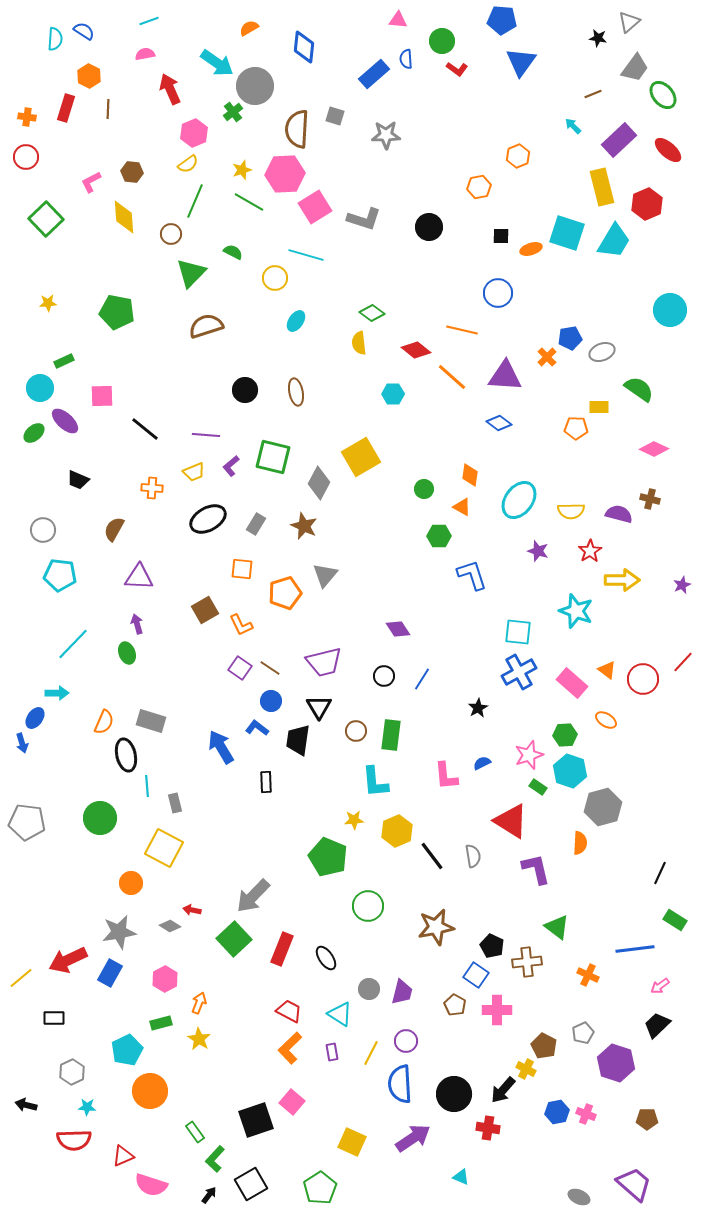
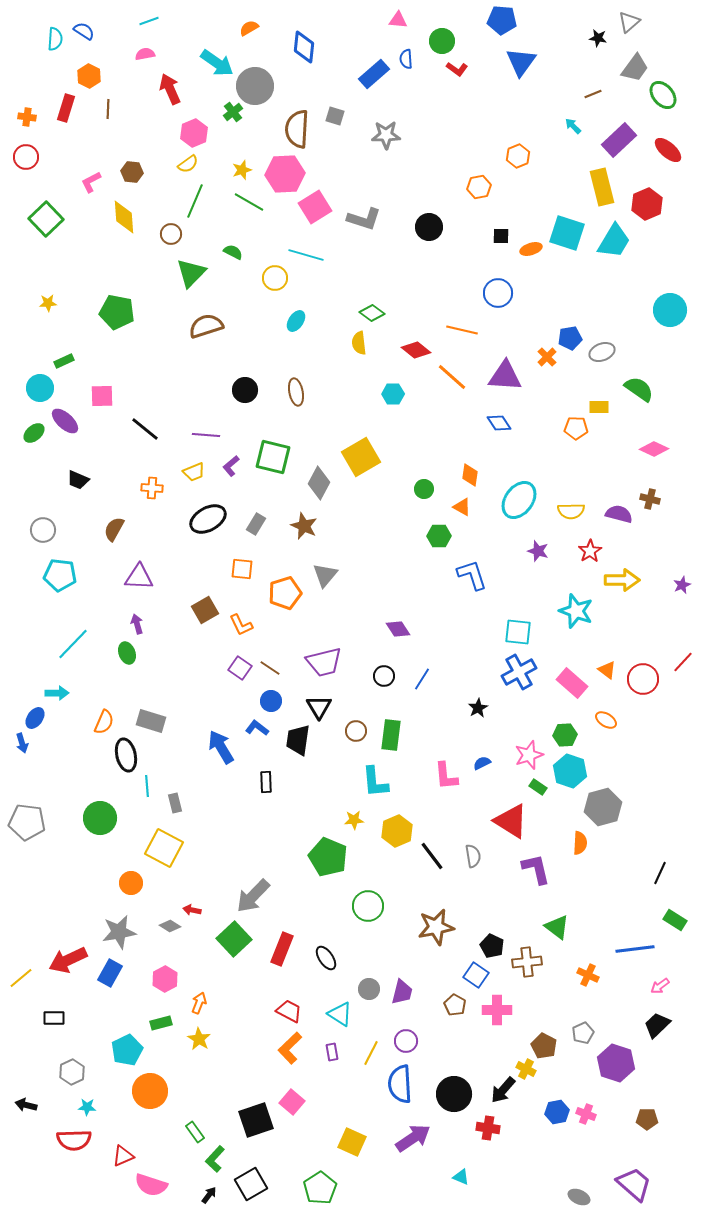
blue diamond at (499, 423): rotated 20 degrees clockwise
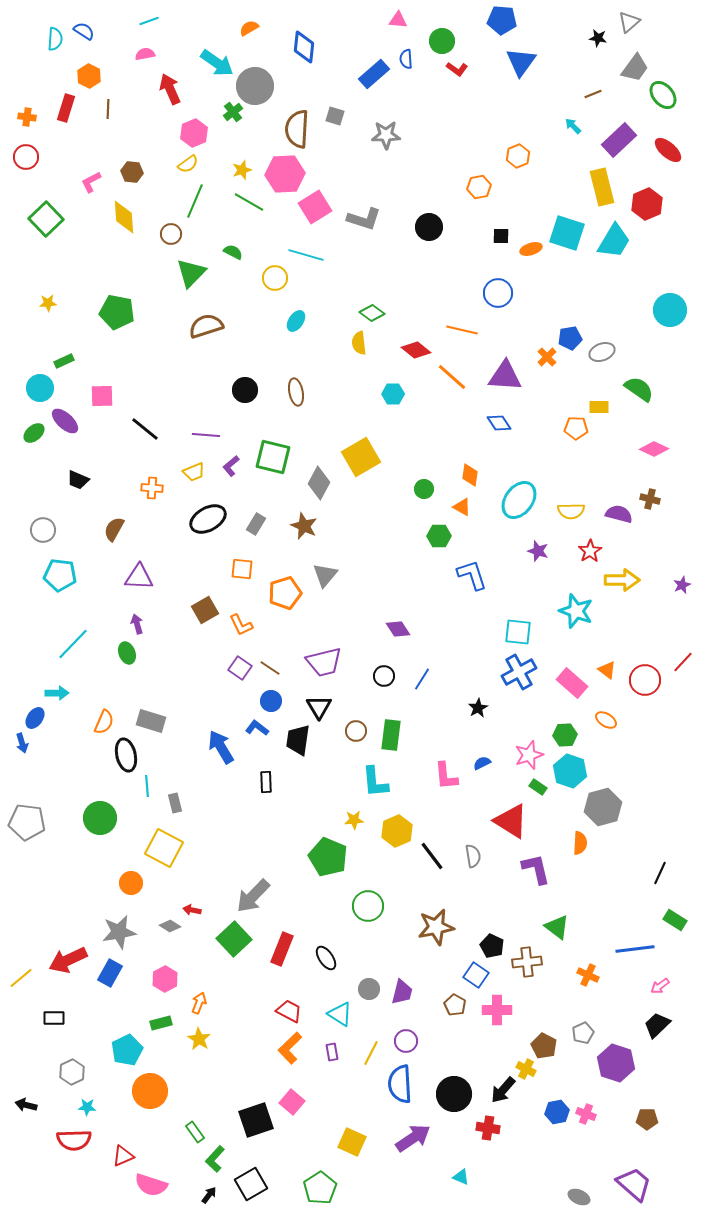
red circle at (643, 679): moved 2 px right, 1 px down
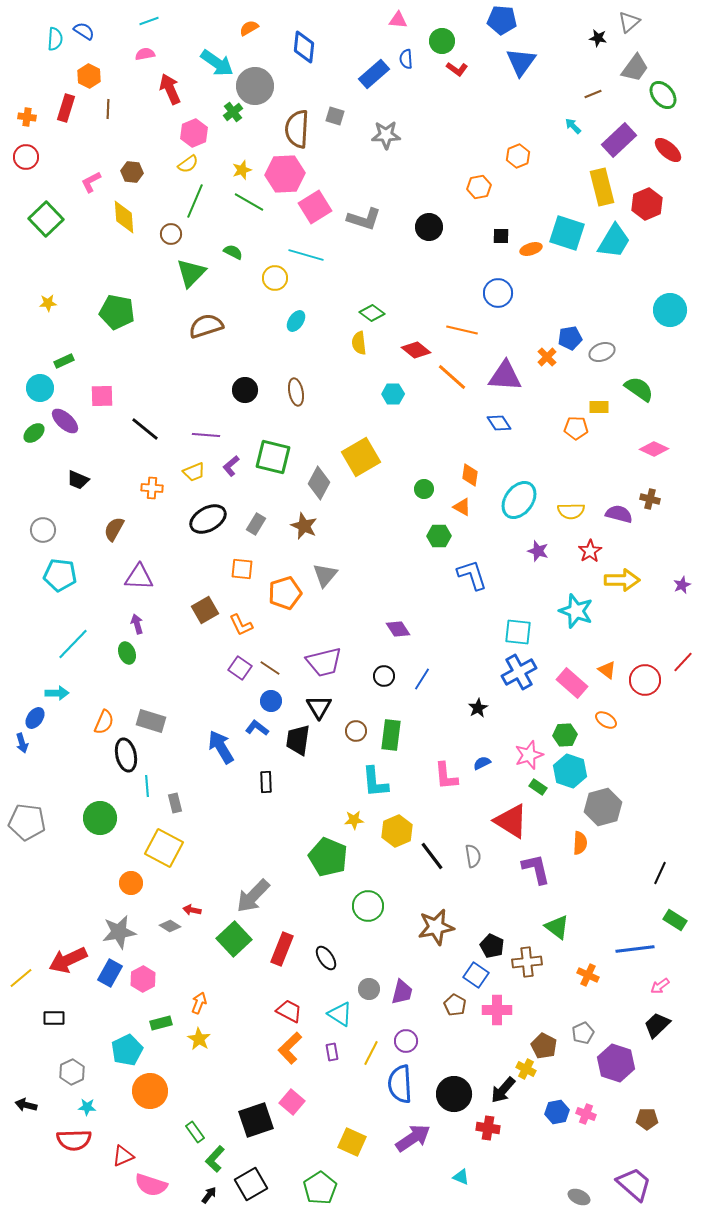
pink hexagon at (165, 979): moved 22 px left
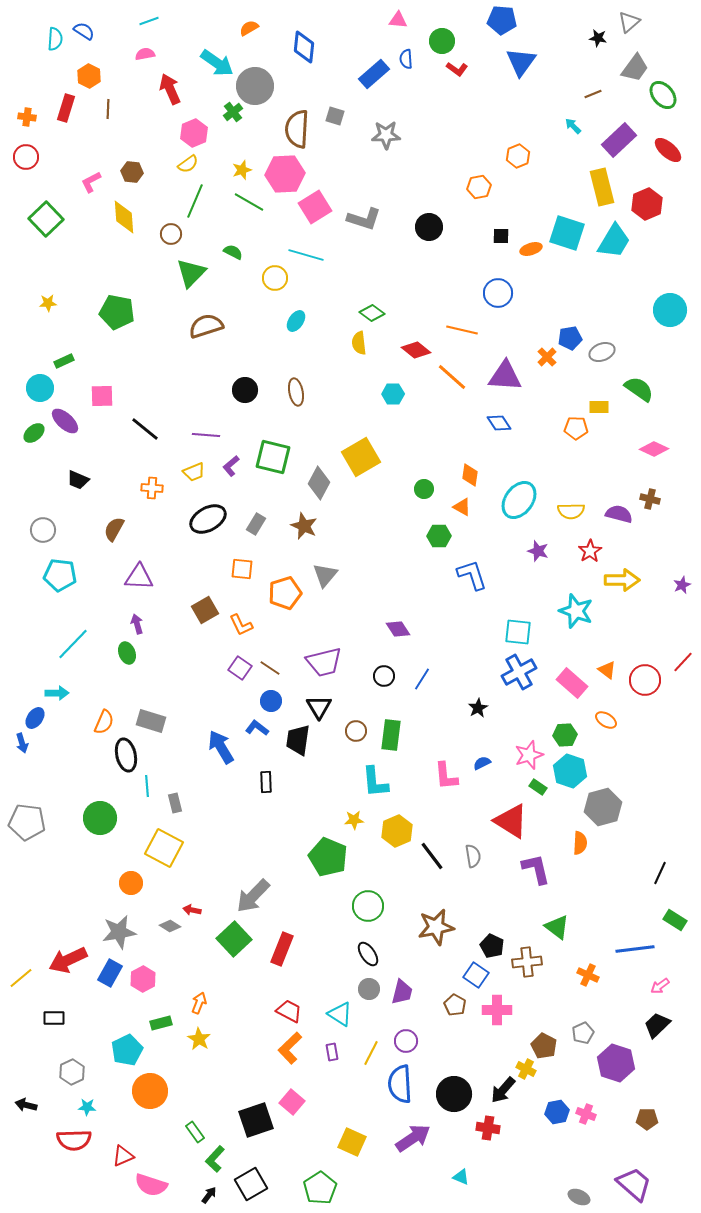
black ellipse at (326, 958): moved 42 px right, 4 px up
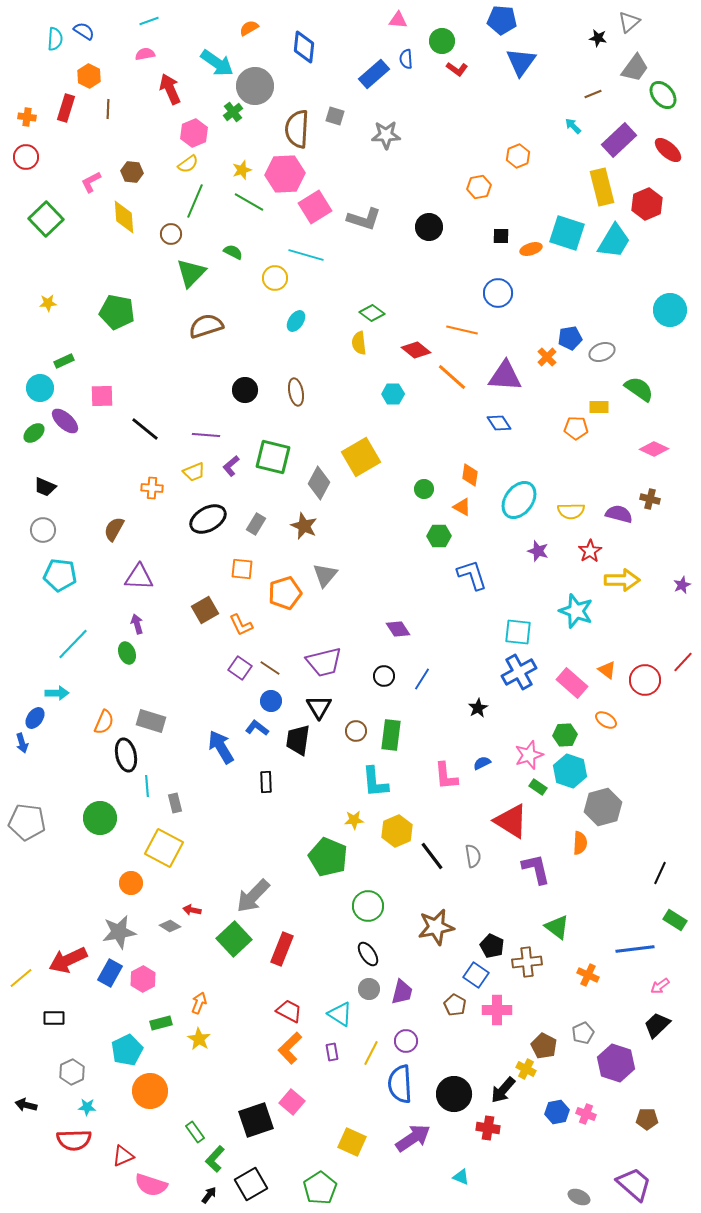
black trapezoid at (78, 480): moved 33 px left, 7 px down
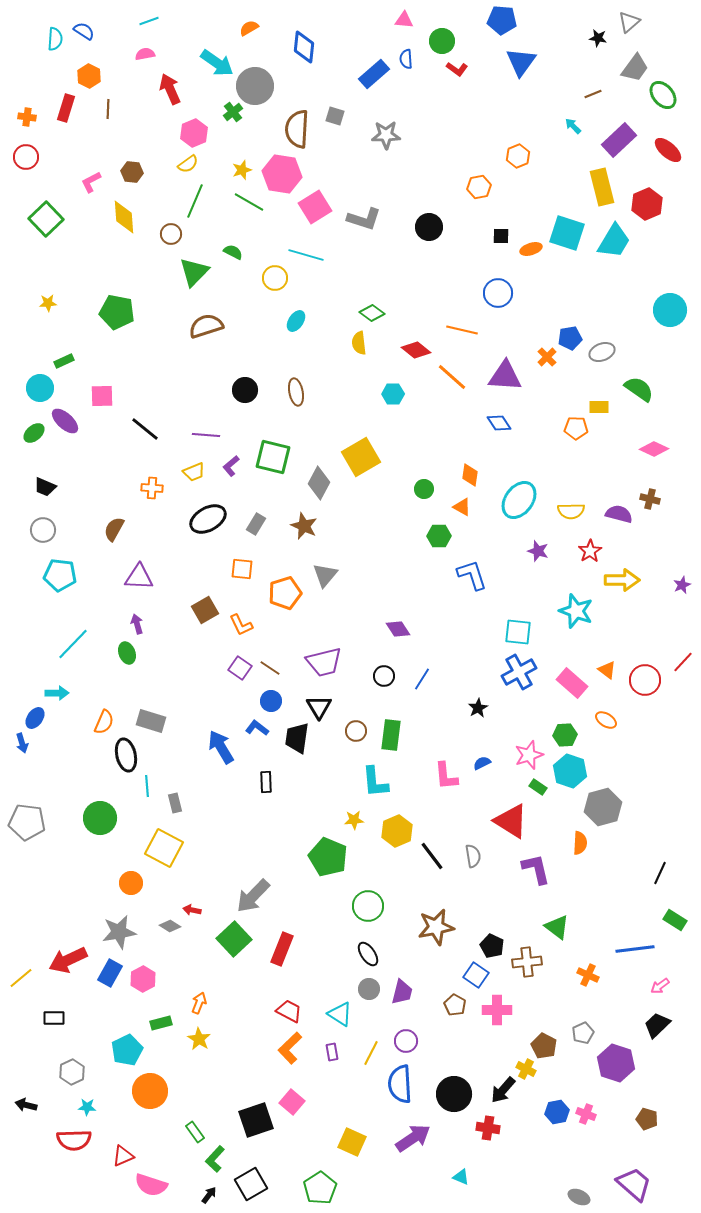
pink triangle at (398, 20): moved 6 px right
pink hexagon at (285, 174): moved 3 px left; rotated 12 degrees clockwise
green triangle at (191, 273): moved 3 px right, 1 px up
black trapezoid at (298, 740): moved 1 px left, 2 px up
brown pentagon at (647, 1119): rotated 15 degrees clockwise
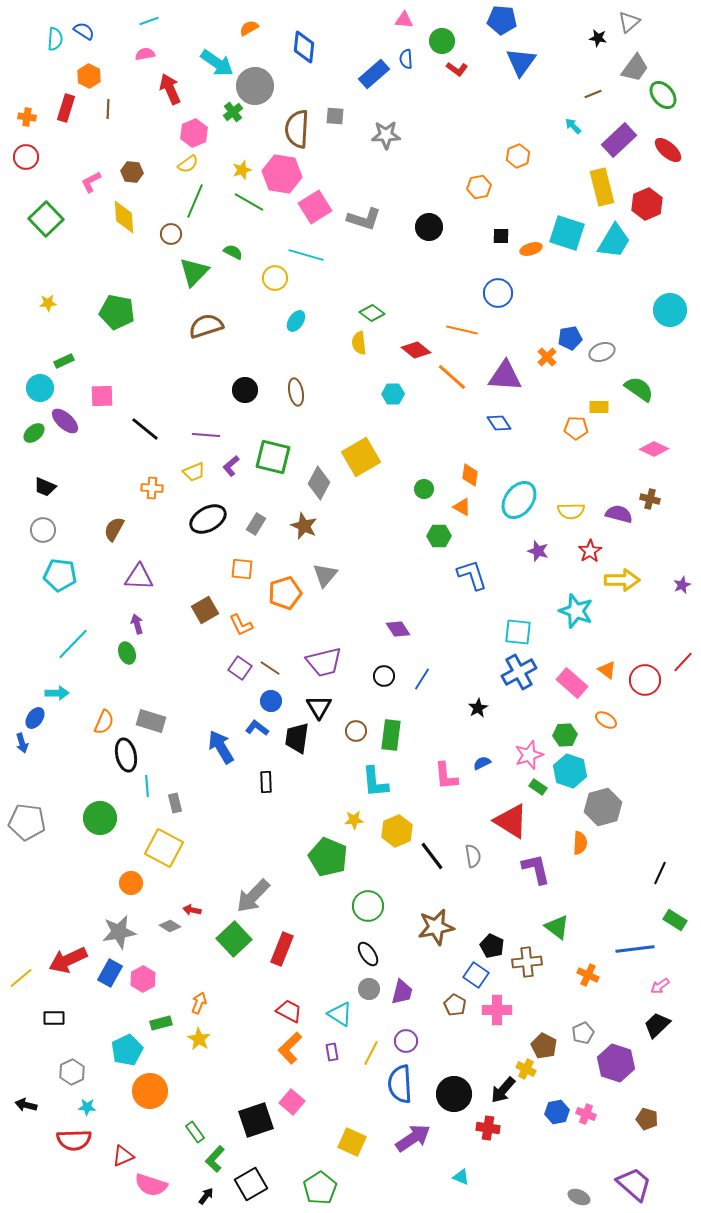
gray square at (335, 116): rotated 12 degrees counterclockwise
black arrow at (209, 1195): moved 3 px left, 1 px down
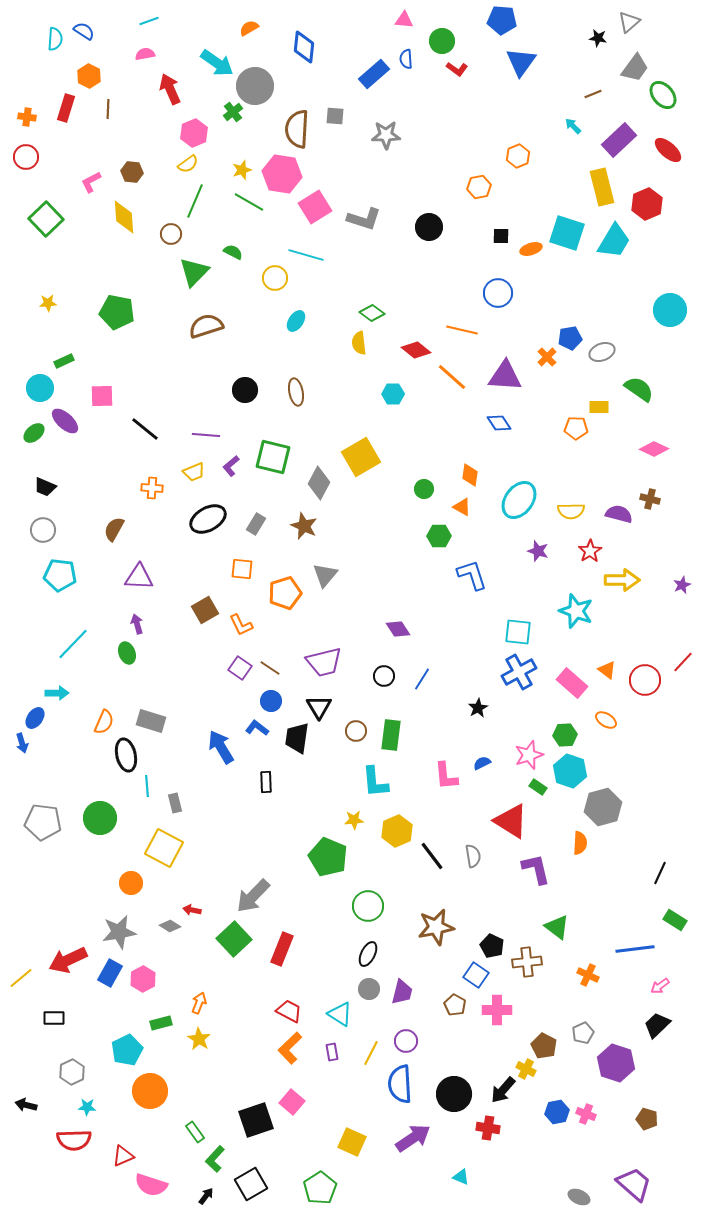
gray pentagon at (27, 822): moved 16 px right
black ellipse at (368, 954): rotated 60 degrees clockwise
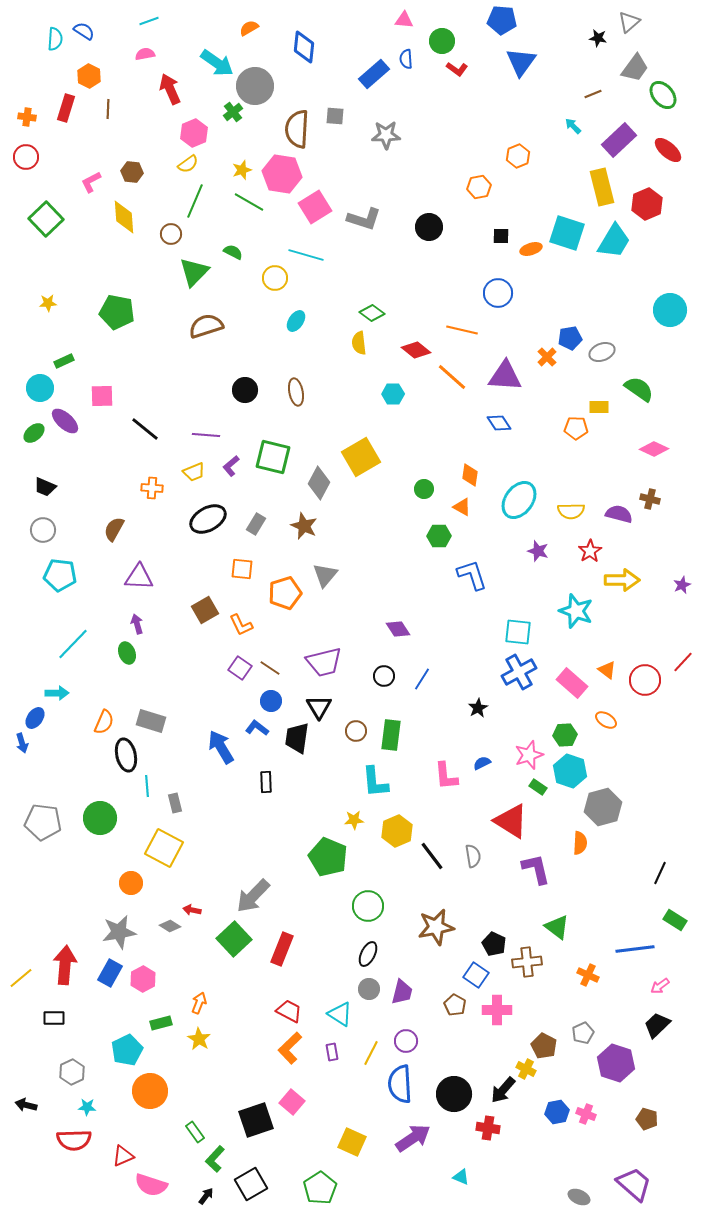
black pentagon at (492, 946): moved 2 px right, 2 px up
red arrow at (68, 960): moved 3 px left, 5 px down; rotated 120 degrees clockwise
